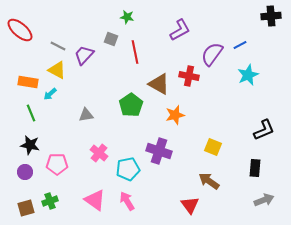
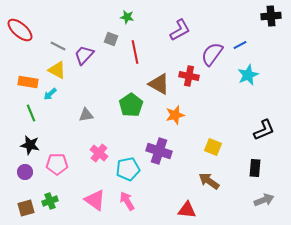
red triangle: moved 3 px left, 5 px down; rotated 48 degrees counterclockwise
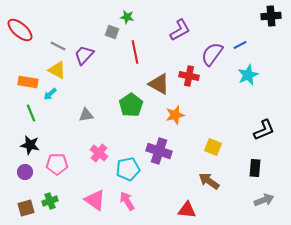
gray square: moved 1 px right, 7 px up
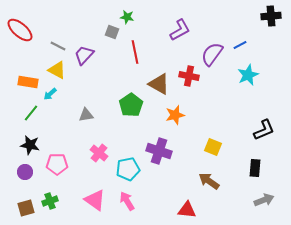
green line: rotated 60 degrees clockwise
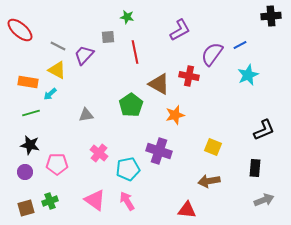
gray square: moved 4 px left, 5 px down; rotated 24 degrees counterclockwise
green line: rotated 36 degrees clockwise
brown arrow: rotated 45 degrees counterclockwise
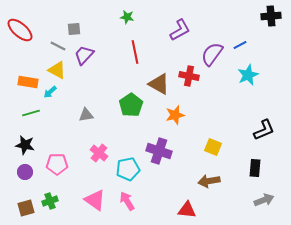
gray square: moved 34 px left, 8 px up
cyan arrow: moved 2 px up
black star: moved 5 px left
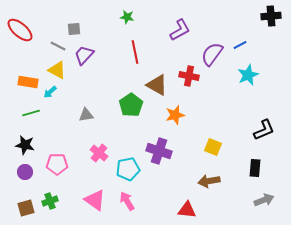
brown triangle: moved 2 px left, 1 px down
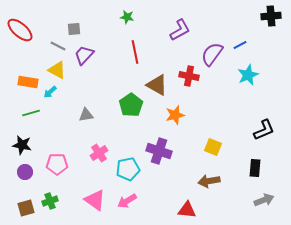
black star: moved 3 px left
pink cross: rotated 18 degrees clockwise
pink arrow: rotated 90 degrees counterclockwise
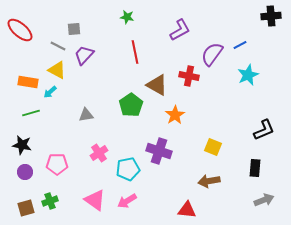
orange star: rotated 18 degrees counterclockwise
